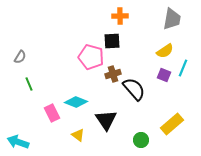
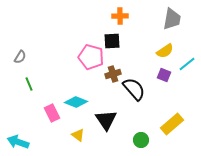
cyan line: moved 4 px right, 4 px up; rotated 30 degrees clockwise
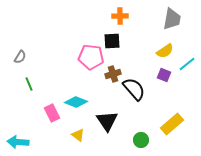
pink pentagon: rotated 10 degrees counterclockwise
black triangle: moved 1 px right, 1 px down
cyan arrow: rotated 15 degrees counterclockwise
